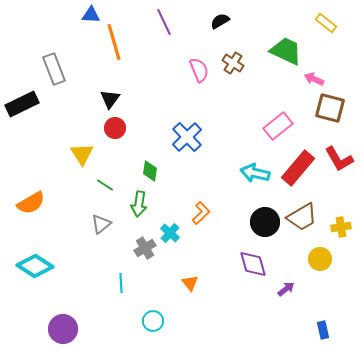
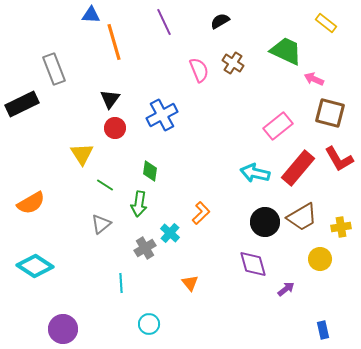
brown square: moved 5 px down
blue cross: moved 25 px left, 22 px up; rotated 16 degrees clockwise
cyan circle: moved 4 px left, 3 px down
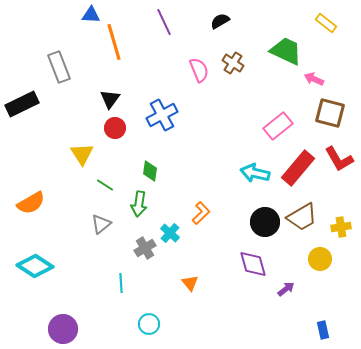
gray rectangle: moved 5 px right, 2 px up
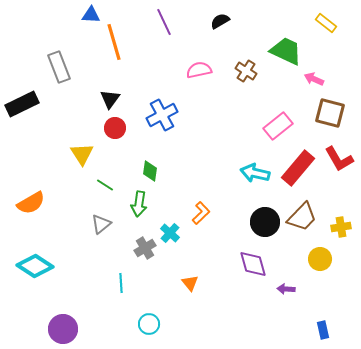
brown cross: moved 13 px right, 8 px down
pink semicircle: rotated 80 degrees counterclockwise
brown trapezoid: rotated 16 degrees counterclockwise
purple arrow: rotated 138 degrees counterclockwise
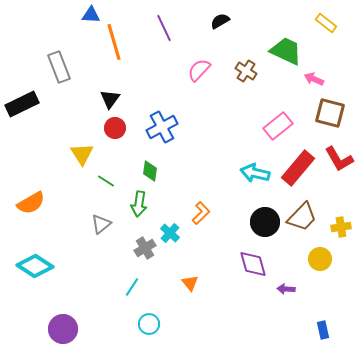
purple line: moved 6 px down
pink semicircle: rotated 35 degrees counterclockwise
blue cross: moved 12 px down
green line: moved 1 px right, 4 px up
cyan line: moved 11 px right, 4 px down; rotated 36 degrees clockwise
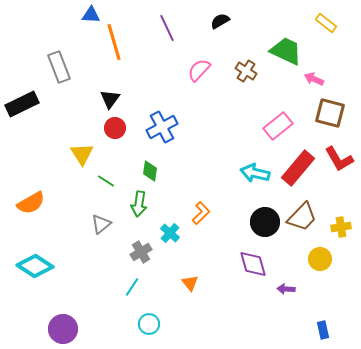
purple line: moved 3 px right
gray cross: moved 4 px left, 4 px down
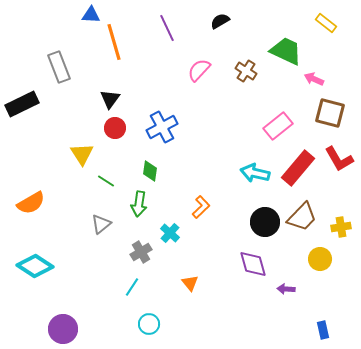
orange L-shape: moved 6 px up
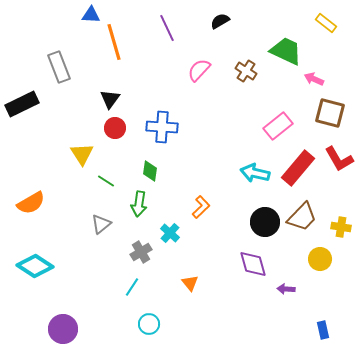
blue cross: rotated 32 degrees clockwise
yellow cross: rotated 18 degrees clockwise
